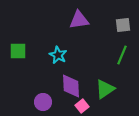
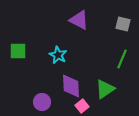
purple triangle: rotated 35 degrees clockwise
gray square: moved 1 px up; rotated 21 degrees clockwise
green line: moved 4 px down
purple circle: moved 1 px left
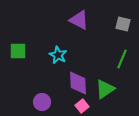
purple diamond: moved 7 px right, 3 px up
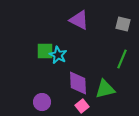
green square: moved 27 px right
green triangle: rotated 20 degrees clockwise
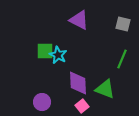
green triangle: rotated 35 degrees clockwise
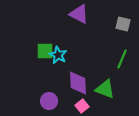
purple triangle: moved 6 px up
purple circle: moved 7 px right, 1 px up
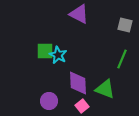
gray square: moved 2 px right, 1 px down
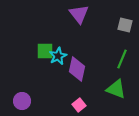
purple triangle: rotated 25 degrees clockwise
cyan star: moved 1 px down; rotated 18 degrees clockwise
purple diamond: moved 1 px left, 14 px up; rotated 15 degrees clockwise
green triangle: moved 11 px right
purple circle: moved 27 px left
pink square: moved 3 px left, 1 px up
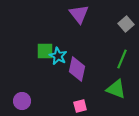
gray square: moved 1 px right, 1 px up; rotated 35 degrees clockwise
cyan star: rotated 18 degrees counterclockwise
pink square: moved 1 px right, 1 px down; rotated 24 degrees clockwise
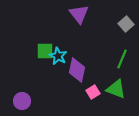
purple diamond: moved 1 px down
pink square: moved 13 px right, 14 px up; rotated 16 degrees counterclockwise
